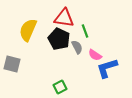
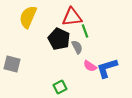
red triangle: moved 8 px right, 1 px up; rotated 15 degrees counterclockwise
yellow semicircle: moved 13 px up
pink semicircle: moved 5 px left, 11 px down
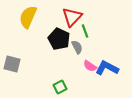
red triangle: rotated 40 degrees counterclockwise
blue L-shape: rotated 45 degrees clockwise
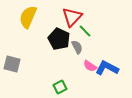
green line: rotated 24 degrees counterclockwise
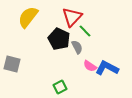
yellow semicircle: rotated 15 degrees clockwise
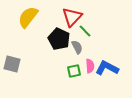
pink semicircle: rotated 128 degrees counterclockwise
green square: moved 14 px right, 16 px up; rotated 16 degrees clockwise
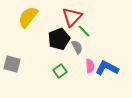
green line: moved 1 px left
black pentagon: rotated 25 degrees clockwise
green square: moved 14 px left; rotated 24 degrees counterclockwise
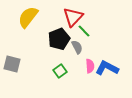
red triangle: moved 1 px right
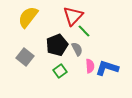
red triangle: moved 1 px up
black pentagon: moved 2 px left, 6 px down
gray semicircle: moved 2 px down
gray square: moved 13 px right, 7 px up; rotated 24 degrees clockwise
blue L-shape: rotated 10 degrees counterclockwise
